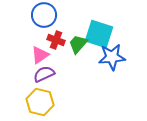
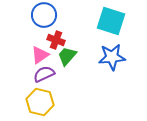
cyan square: moved 12 px right, 13 px up
green trapezoid: moved 11 px left, 12 px down
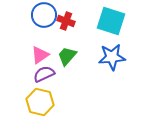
red cross: moved 10 px right, 19 px up
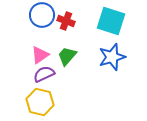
blue circle: moved 2 px left
blue star: rotated 12 degrees counterclockwise
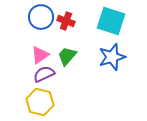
blue circle: moved 1 px left, 2 px down
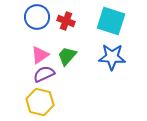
blue circle: moved 4 px left
blue star: rotated 20 degrees clockwise
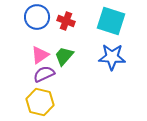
green trapezoid: moved 3 px left
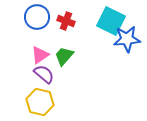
cyan square: rotated 8 degrees clockwise
blue star: moved 15 px right, 18 px up; rotated 8 degrees counterclockwise
purple semicircle: rotated 65 degrees clockwise
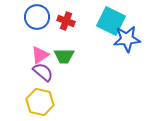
green trapezoid: rotated 130 degrees counterclockwise
purple semicircle: moved 1 px left, 2 px up
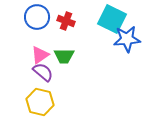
cyan square: moved 1 px right, 2 px up
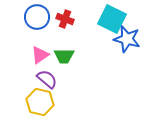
red cross: moved 1 px left, 2 px up
blue star: rotated 20 degrees clockwise
purple semicircle: moved 4 px right, 7 px down
